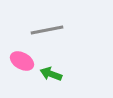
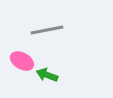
green arrow: moved 4 px left, 1 px down
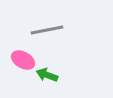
pink ellipse: moved 1 px right, 1 px up
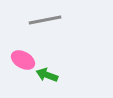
gray line: moved 2 px left, 10 px up
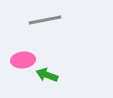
pink ellipse: rotated 35 degrees counterclockwise
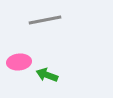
pink ellipse: moved 4 px left, 2 px down
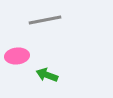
pink ellipse: moved 2 px left, 6 px up
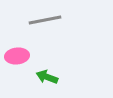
green arrow: moved 2 px down
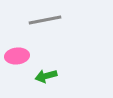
green arrow: moved 1 px left, 1 px up; rotated 35 degrees counterclockwise
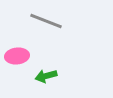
gray line: moved 1 px right, 1 px down; rotated 32 degrees clockwise
